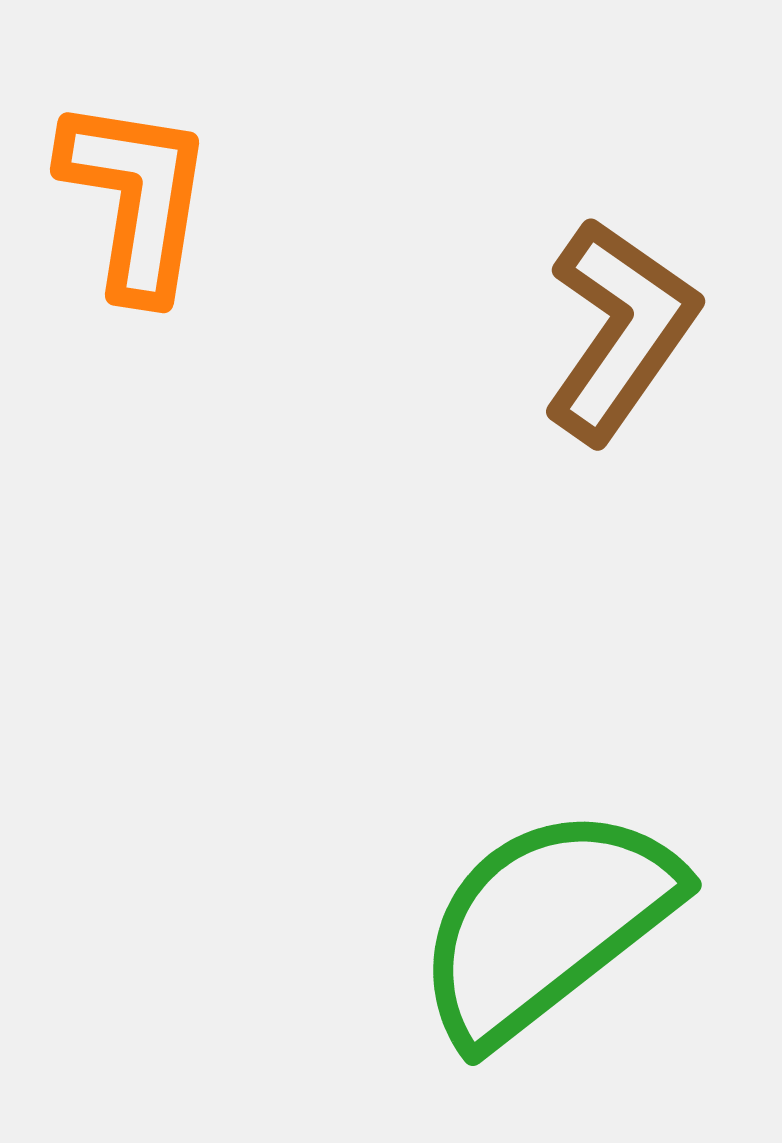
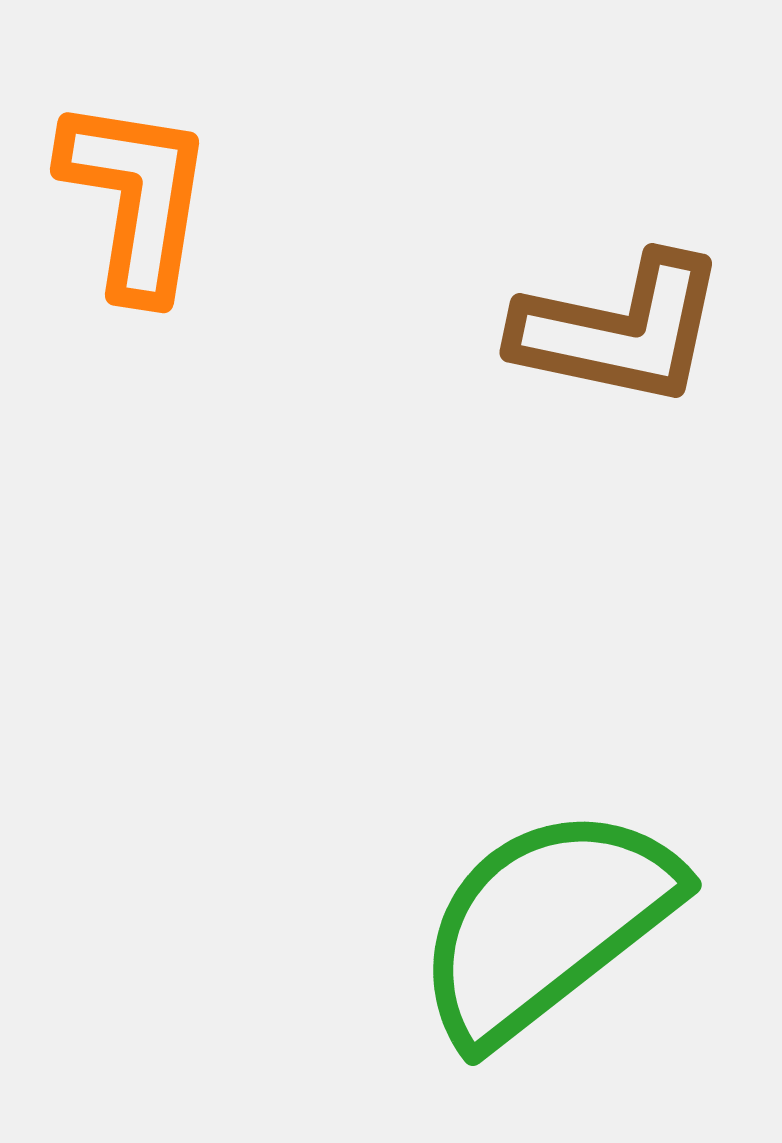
brown L-shape: rotated 67 degrees clockwise
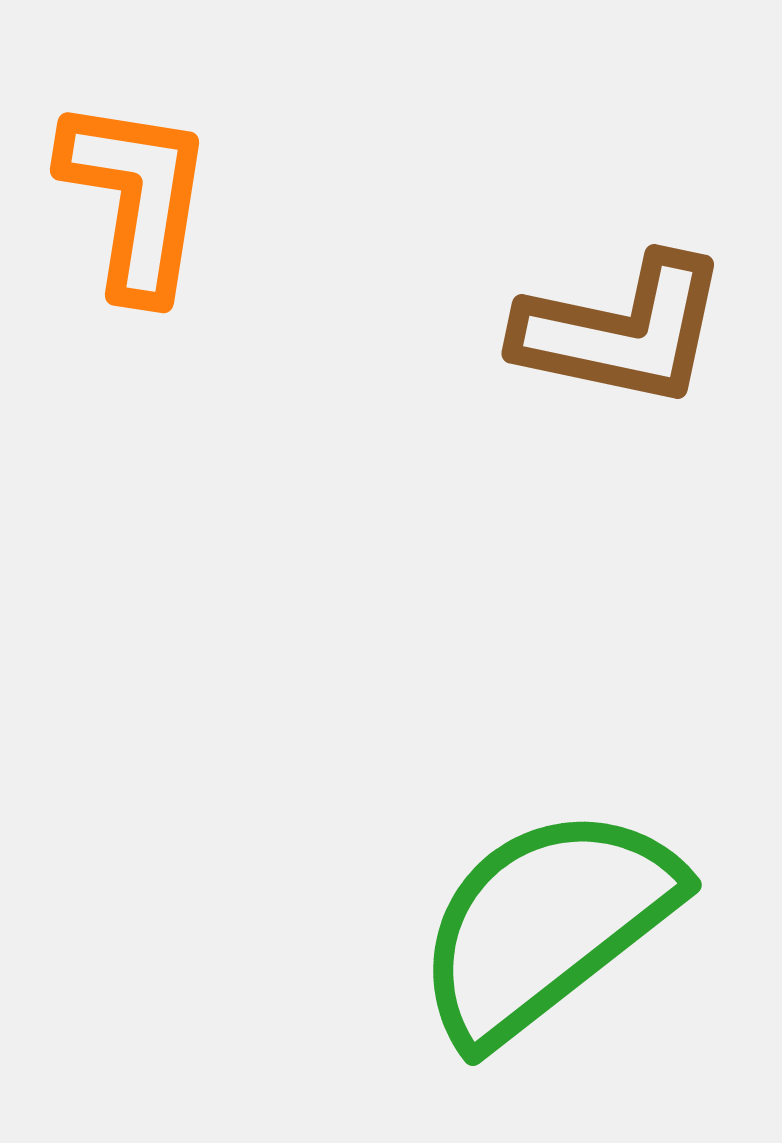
brown L-shape: moved 2 px right, 1 px down
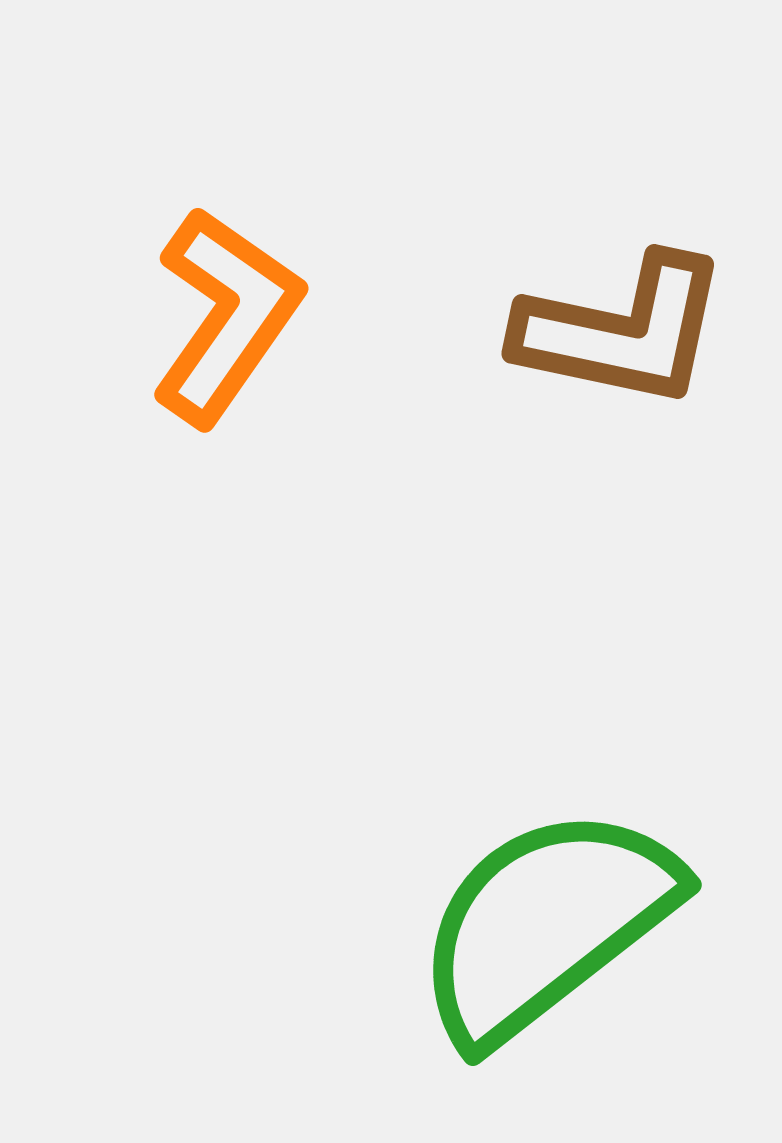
orange L-shape: moved 90 px right, 118 px down; rotated 26 degrees clockwise
